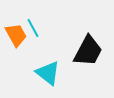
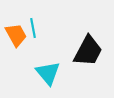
cyan line: rotated 18 degrees clockwise
cyan triangle: rotated 12 degrees clockwise
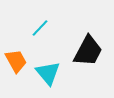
cyan line: moved 7 px right; rotated 54 degrees clockwise
orange trapezoid: moved 26 px down
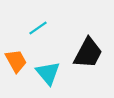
cyan line: moved 2 px left; rotated 12 degrees clockwise
black trapezoid: moved 2 px down
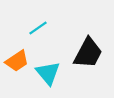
orange trapezoid: moved 1 px right; rotated 85 degrees clockwise
